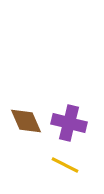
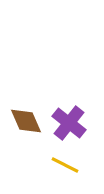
purple cross: rotated 24 degrees clockwise
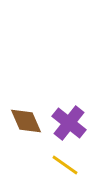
yellow line: rotated 8 degrees clockwise
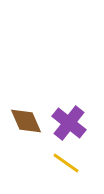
yellow line: moved 1 px right, 2 px up
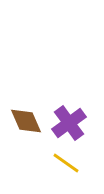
purple cross: rotated 16 degrees clockwise
